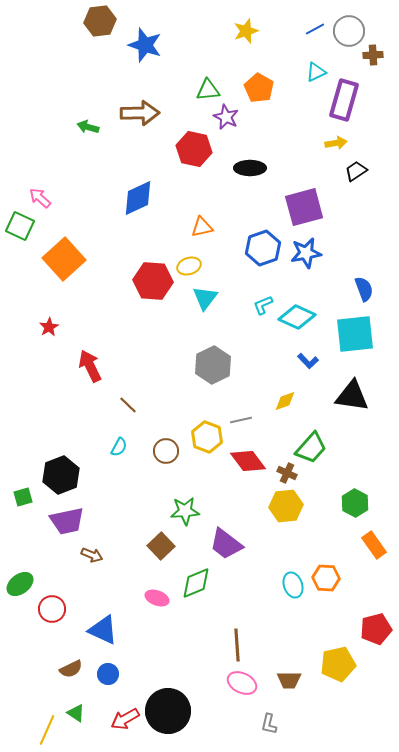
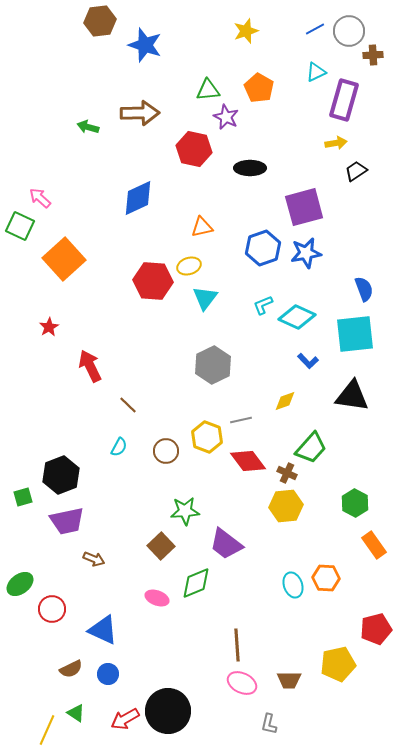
brown arrow at (92, 555): moved 2 px right, 4 px down
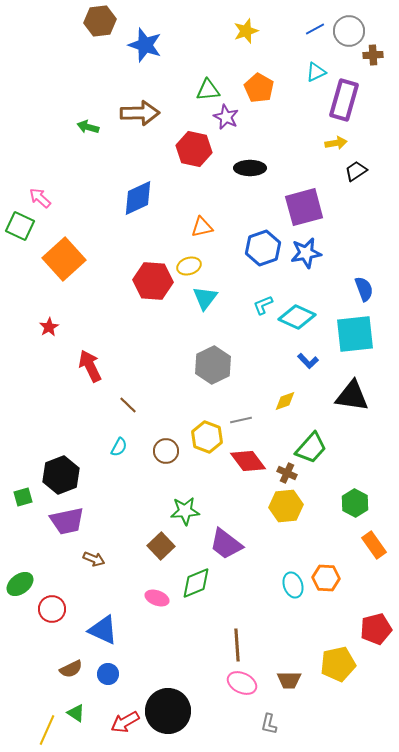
red arrow at (125, 719): moved 3 px down
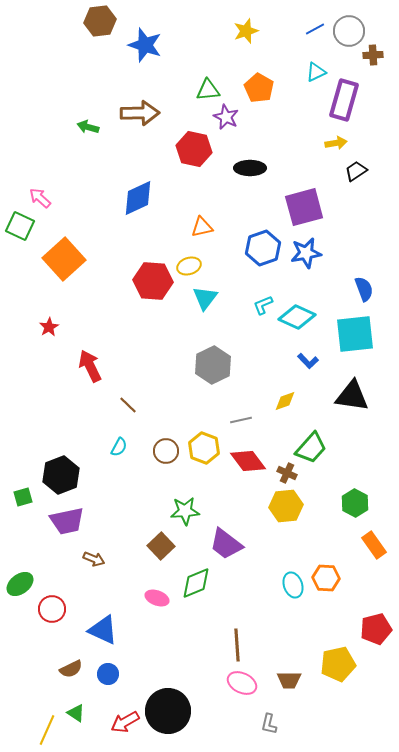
yellow hexagon at (207, 437): moved 3 px left, 11 px down
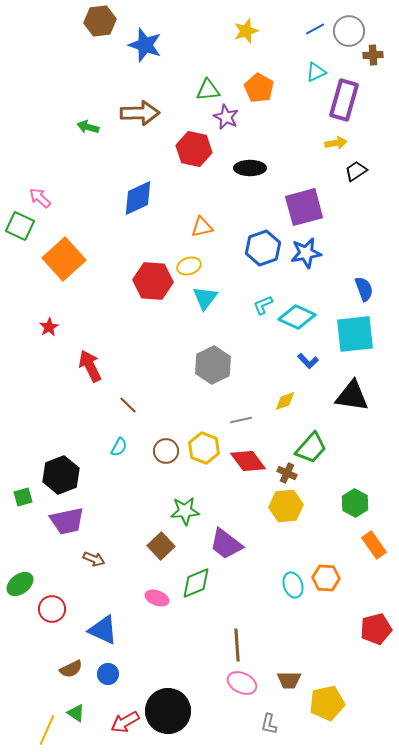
yellow pentagon at (338, 664): moved 11 px left, 39 px down
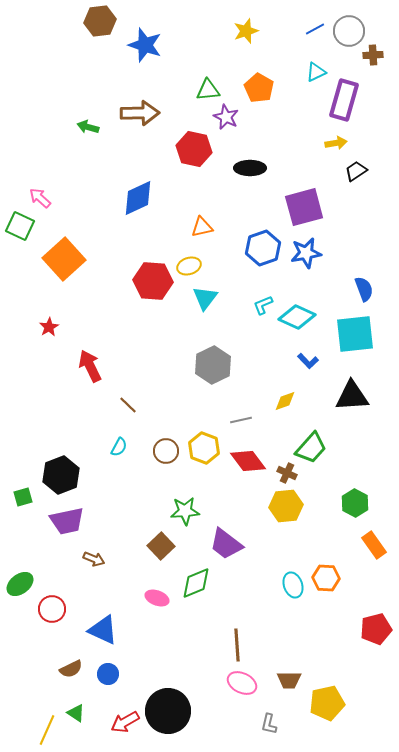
black triangle at (352, 396): rotated 12 degrees counterclockwise
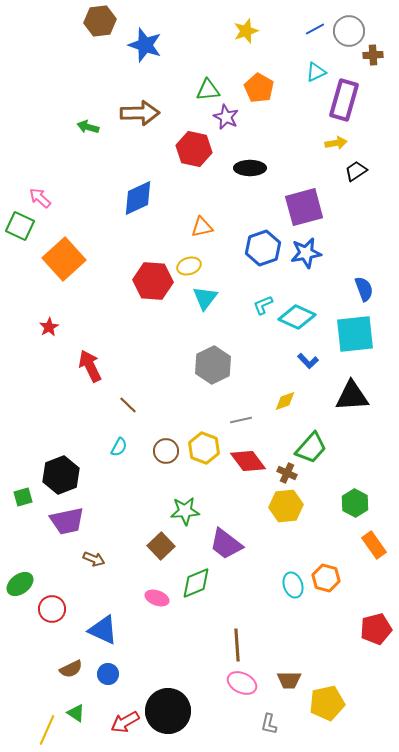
orange hexagon at (326, 578): rotated 12 degrees clockwise
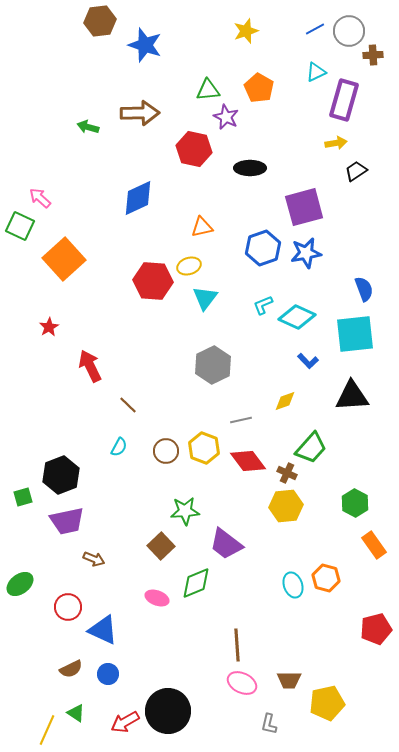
red circle at (52, 609): moved 16 px right, 2 px up
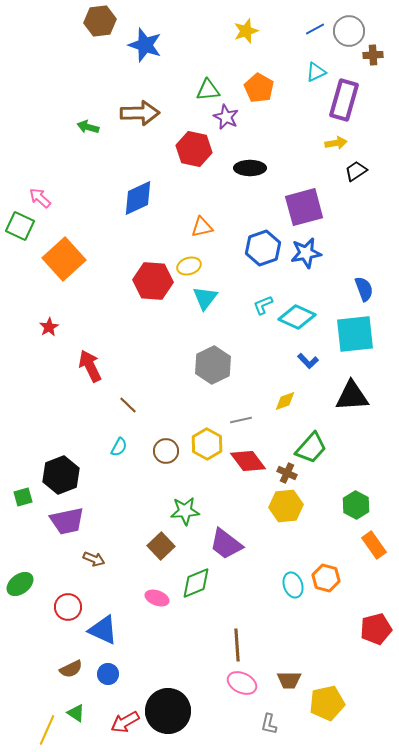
yellow hexagon at (204, 448): moved 3 px right, 4 px up; rotated 8 degrees clockwise
green hexagon at (355, 503): moved 1 px right, 2 px down
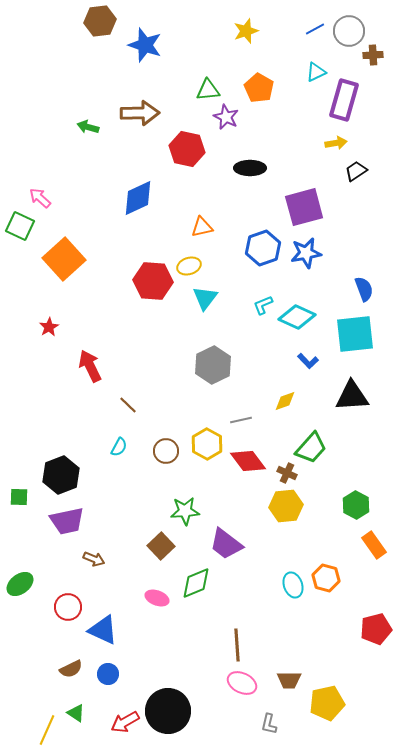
red hexagon at (194, 149): moved 7 px left
green square at (23, 497): moved 4 px left; rotated 18 degrees clockwise
